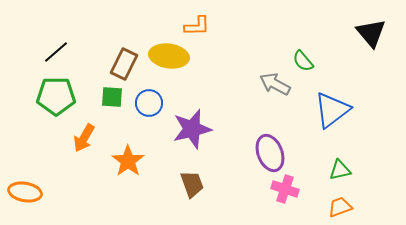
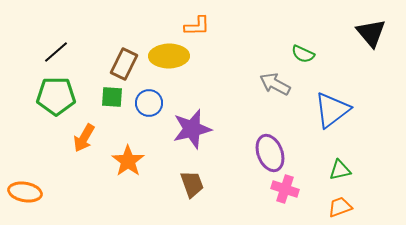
yellow ellipse: rotated 9 degrees counterclockwise
green semicircle: moved 7 px up; rotated 25 degrees counterclockwise
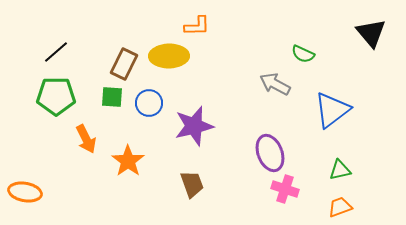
purple star: moved 2 px right, 3 px up
orange arrow: moved 2 px right, 1 px down; rotated 56 degrees counterclockwise
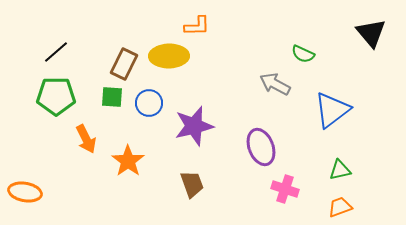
purple ellipse: moved 9 px left, 6 px up
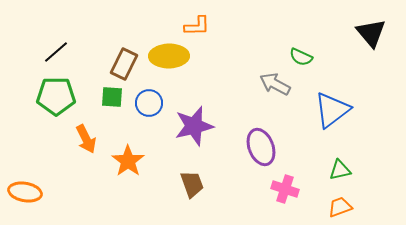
green semicircle: moved 2 px left, 3 px down
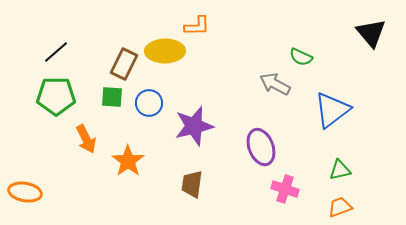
yellow ellipse: moved 4 px left, 5 px up
brown trapezoid: rotated 152 degrees counterclockwise
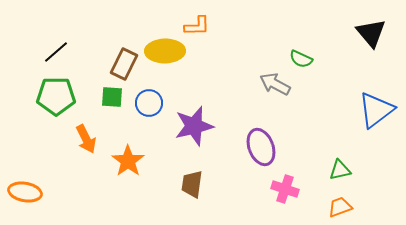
green semicircle: moved 2 px down
blue triangle: moved 44 px right
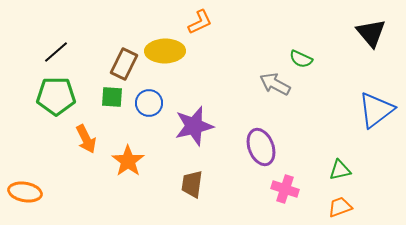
orange L-shape: moved 3 px right, 4 px up; rotated 24 degrees counterclockwise
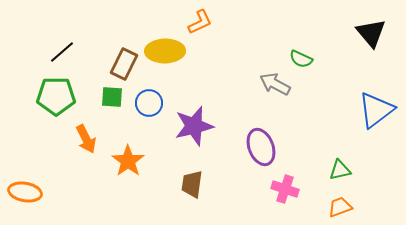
black line: moved 6 px right
